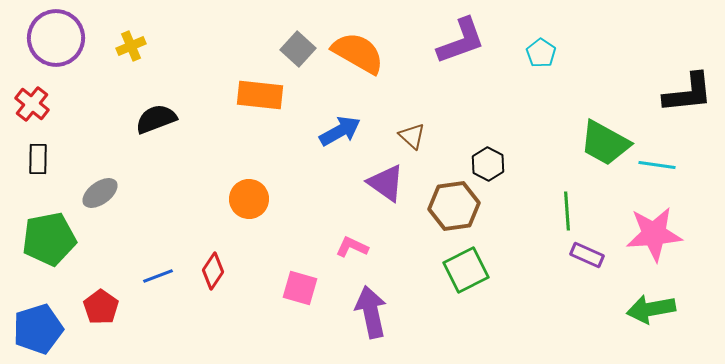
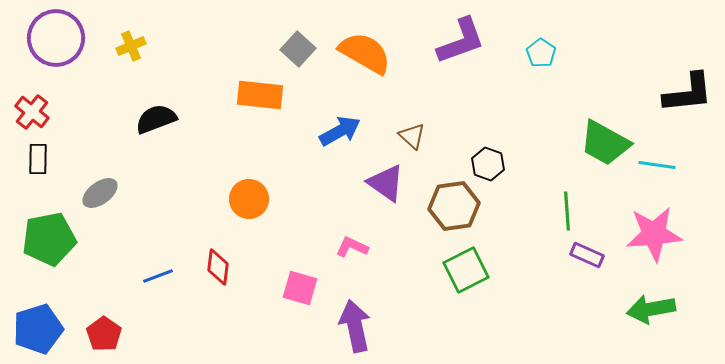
orange semicircle: moved 7 px right
red cross: moved 8 px down
black hexagon: rotated 8 degrees counterclockwise
red diamond: moved 5 px right, 4 px up; rotated 27 degrees counterclockwise
red pentagon: moved 3 px right, 27 px down
purple arrow: moved 16 px left, 14 px down
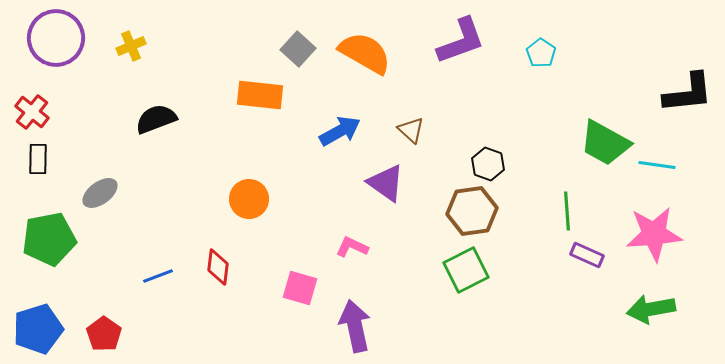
brown triangle: moved 1 px left, 6 px up
brown hexagon: moved 18 px right, 5 px down
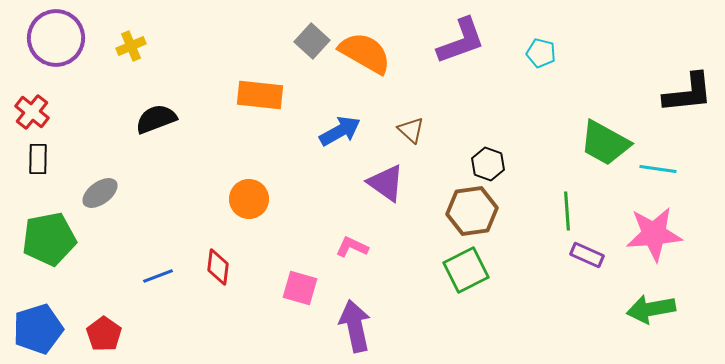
gray square: moved 14 px right, 8 px up
cyan pentagon: rotated 20 degrees counterclockwise
cyan line: moved 1 px right, 4 px down
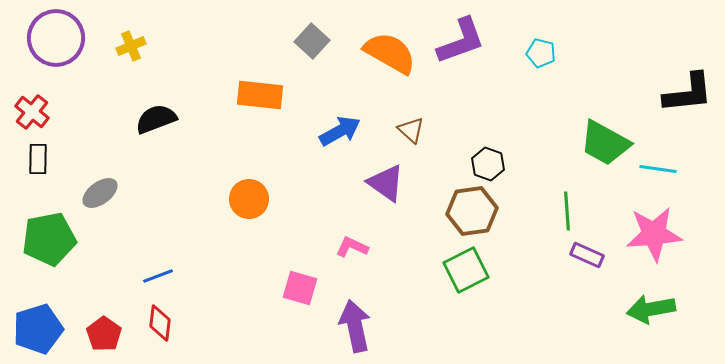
orange semicircle: moved 25 px right
red diamond: moved 58 px left, 56 px down
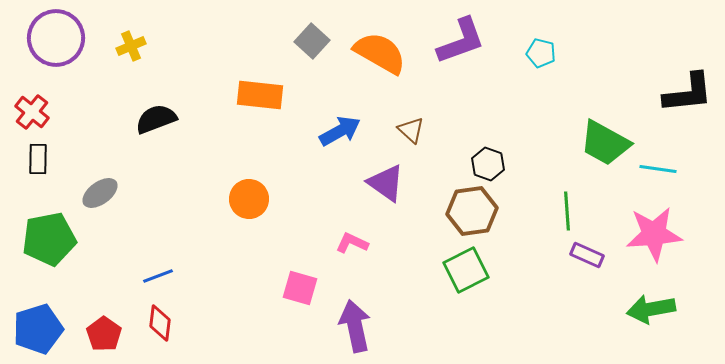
orange semicircle: moved 10 px left
pink L-shape: moved 4 px up
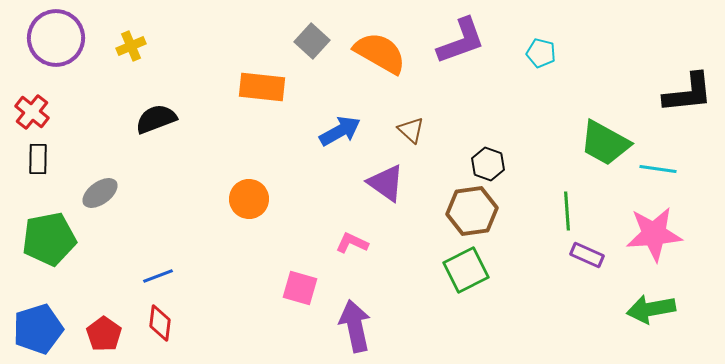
orange rectangle: moved 2 px right, 8 px up
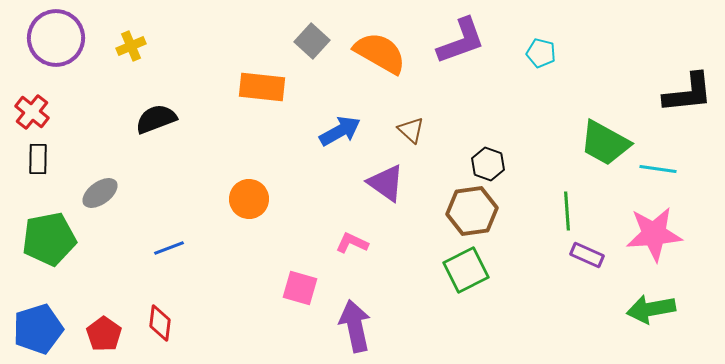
blue line: moved 11 px right, 28 px up
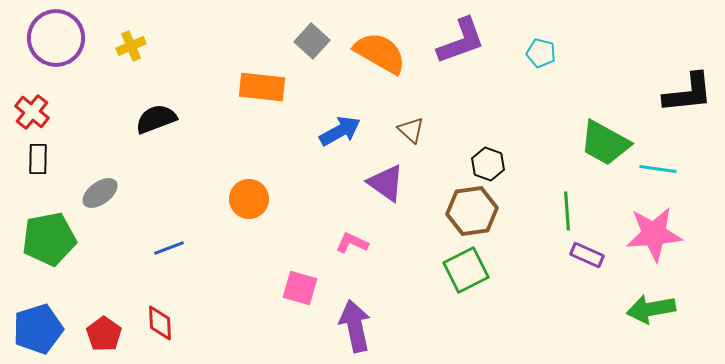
red diamond: rotated 9 degrees counterclockwise
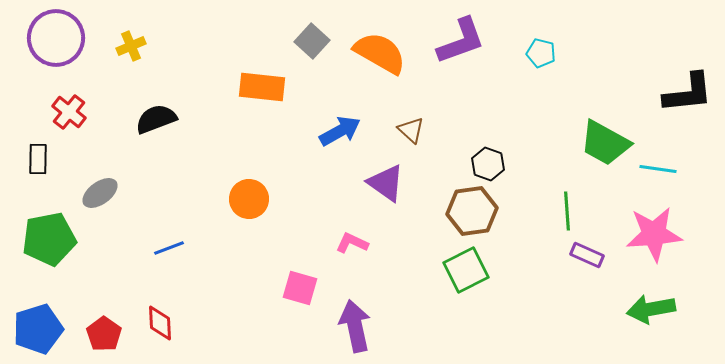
red cross: moved 37 px right
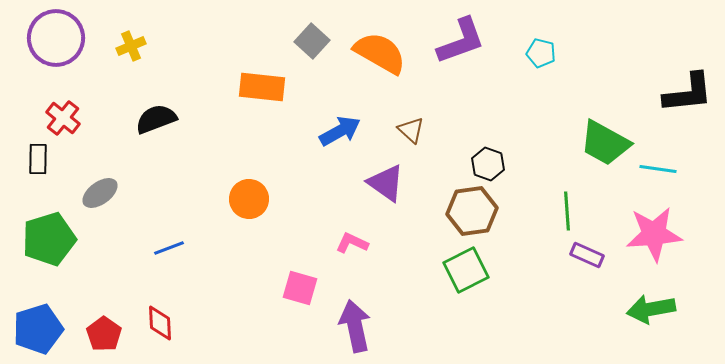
red cross: moved 6 px left, 6 px down
green pentagon: rotated 6 degrees counterclockwise
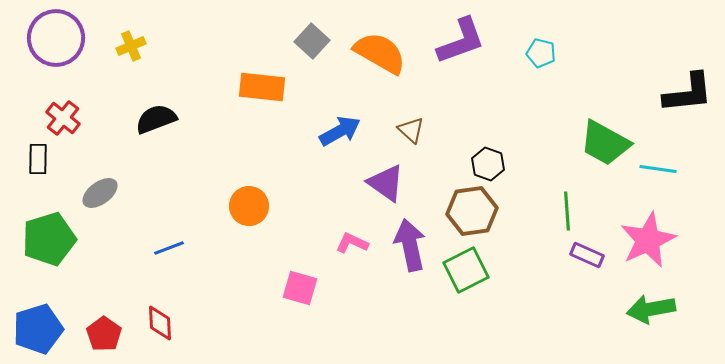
orange circle: moved 7 px down
pink star: moved 6 px left, 6 px down; rotated 20 degrees counterclockwise
purple arrow: moved 55 px right, 81 px up
